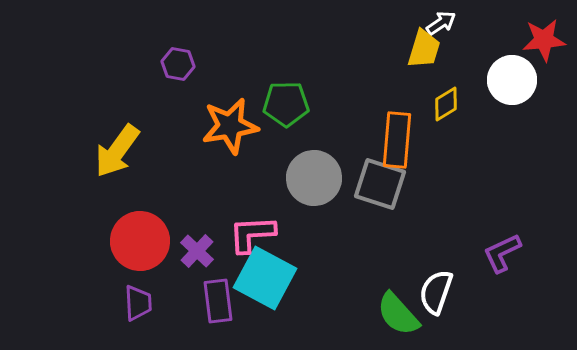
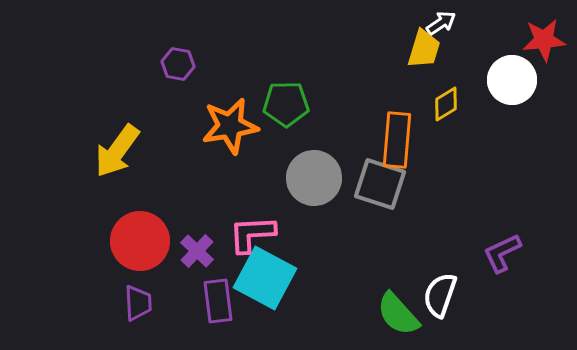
white semicircle: moved 4 px right, 3 px down
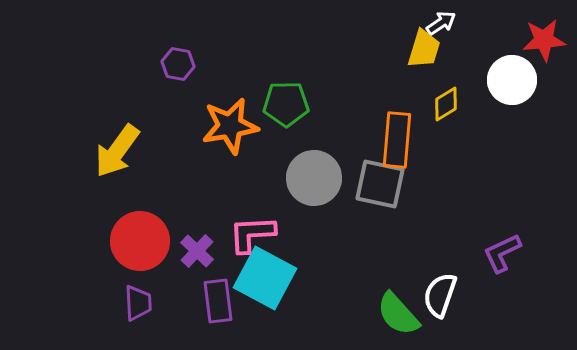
gray square: rotated 6 degrees counterclockwise
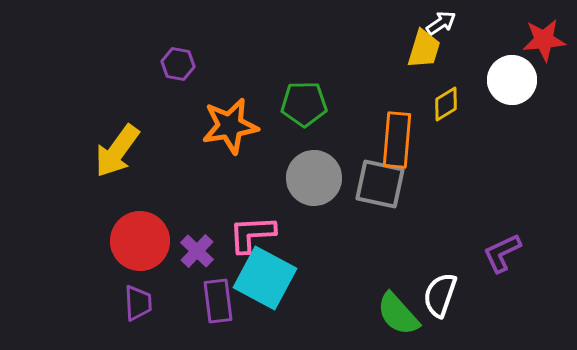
green pentagon: moved 18 px right
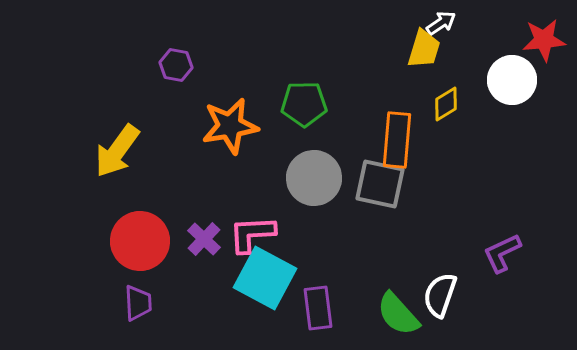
purple hexagon: moved 2 px left, 1 px down
purple cross: moved 7 px right, 12 px up
purple rectangle: moved 100 px right, 7 px down
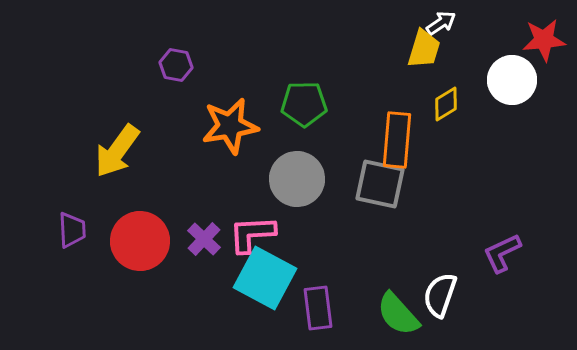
gray circle: moved 17 px left, 1 px down
purple trapezoid: moved 66 px left, 73 px up
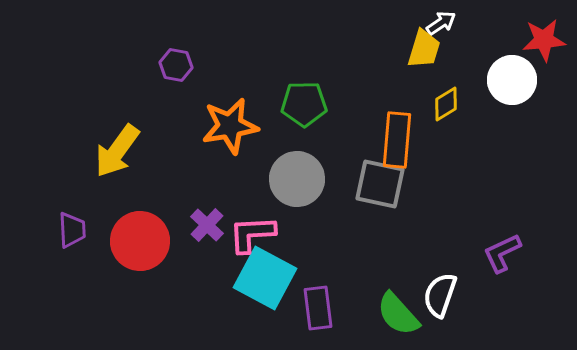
purple cross: moved 3 px right, 14 px up
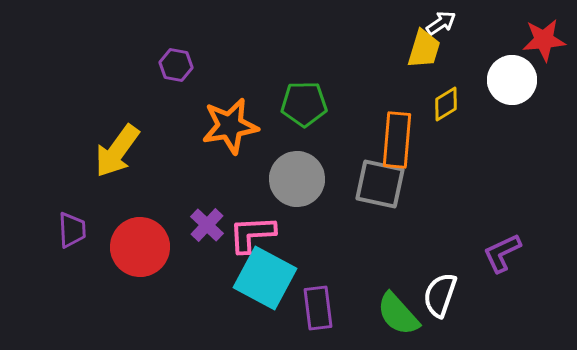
red circle: moved 6 px down
